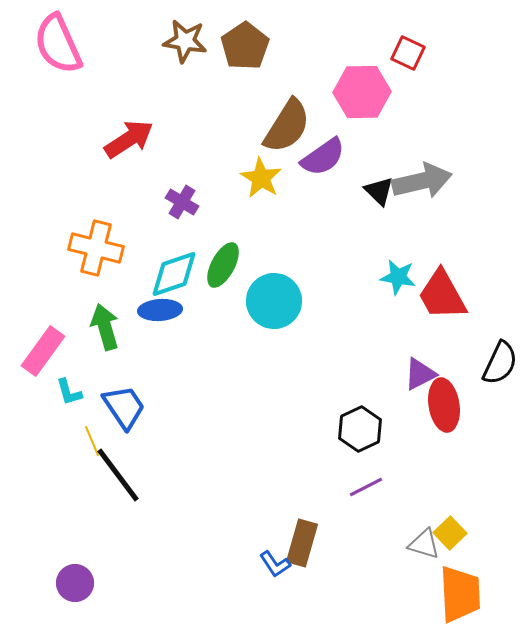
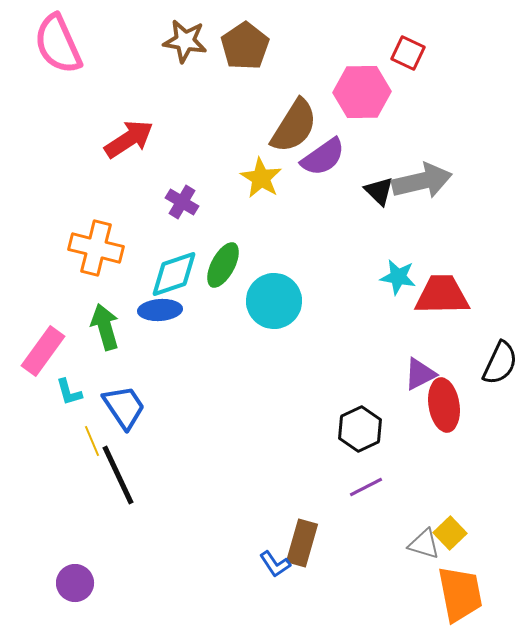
brown semicircle: moved 7 px right
red trapezoid: rotated 118 degrees clockwise
black line: rotated 12 degrees clockwise
orange trapezoid: rotated 8 degrees counterclockwise
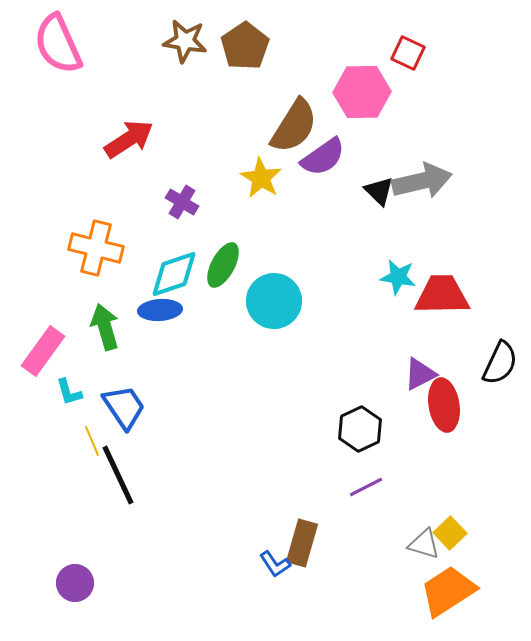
orange trapezoid: moved 12 px left, 3 px up; rotated 112 degrees counterclockwise
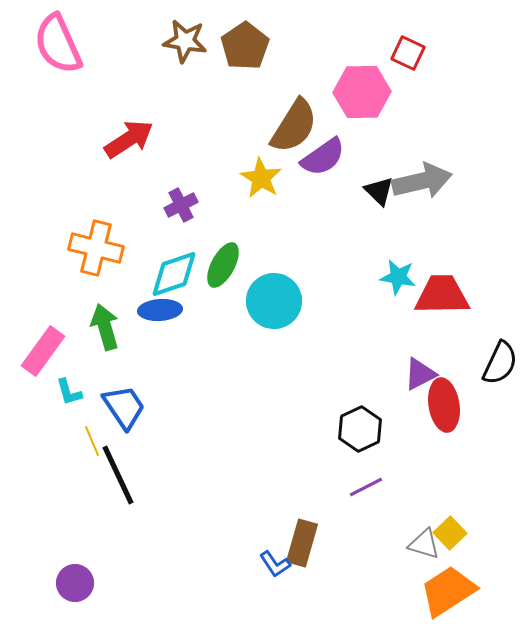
purple cross: moved 1 px left, 3 px down; rotated 32 degrees clockwise
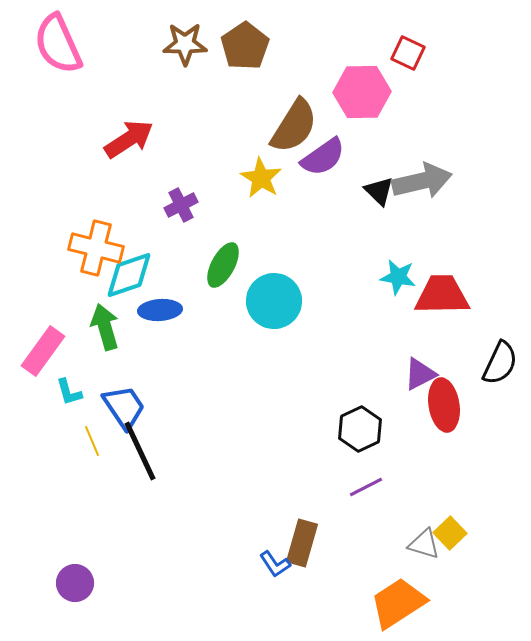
brown star: moved 3 px down; rotated 9 degrees counterclockwise
cyan diamond: moved 45 px left, 1 px down
black line: moved 22 px right, 24 px up
orange trapezoid: moved 50 px left, 12 px down
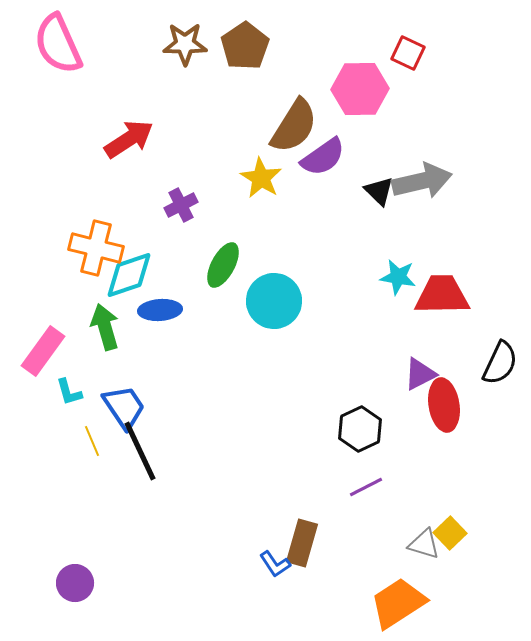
pink hexagon: moved 2 px left, 3 px up
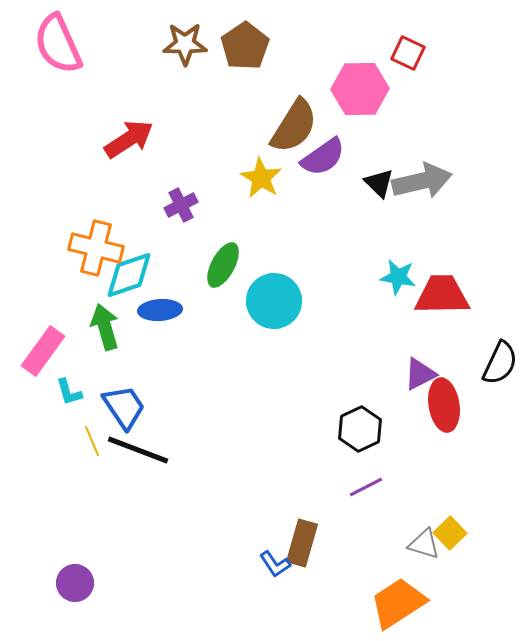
black triangle: moved 8 px up
black line: moved 2 px left, 1 px up; rotated 44 degrees counterclockwise
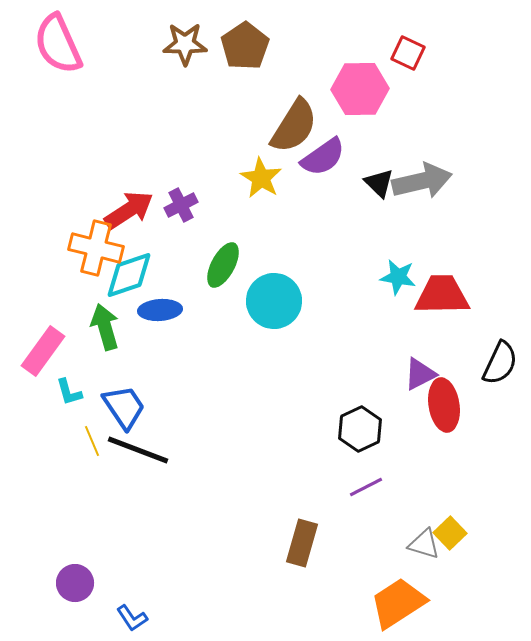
red arrow: moved 71 px down
blue L-shape: moved 143 px left, 54 px down
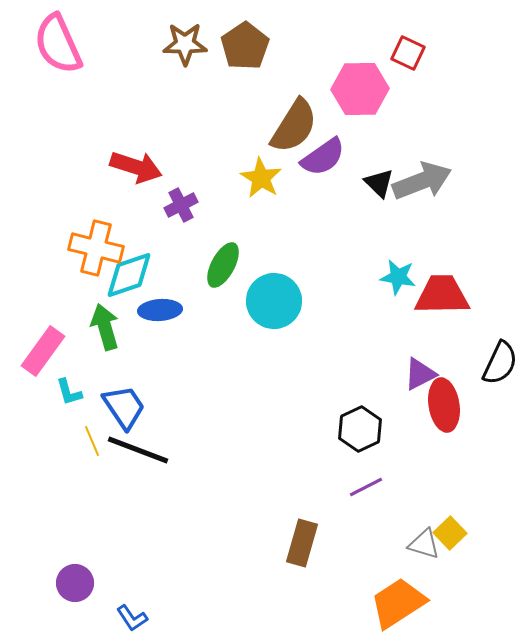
gray arrow: rotated 8 degrees counterclockwise
red arrow: moved 7 px right, 43 px up; rotated 51 degrees clockwise
